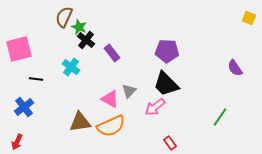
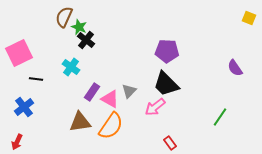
pink square: moved 4 px down; rotated 12 degrees counterclockwise
purple rectangle: moved 20 px left, 39 px down; rotated 72 degrees clockwise
orange semicircle: rotated 32 degrees counterclockwise
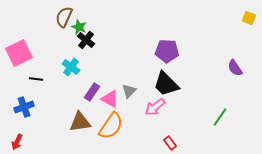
blue cross: rotated 18 degrees clockwise
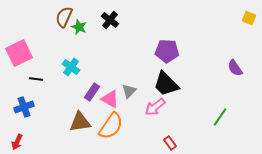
black cross: moved 24 px right, 20 px up
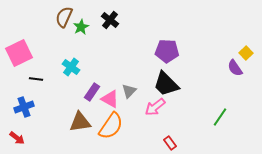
yellow square: moved 3 px left, 35 px down; rotated 24 degrees clockwise
green star: moved 2 px right; rotated 21 degrees clockwise
red arrow: moved 4 px up; rotated 77 degrees counterclockwise
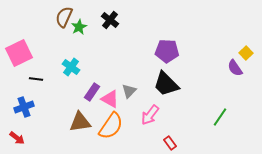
green star: moved 2 px left
pink arrow: moved 5 px left, 8 px down; rotated 15 degrees counterclockwise
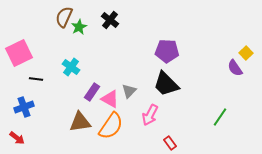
pink arrow: rotated 10 degrees counterclockwise
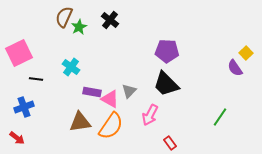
purple rectangle: rotated 66 degrees clockwise
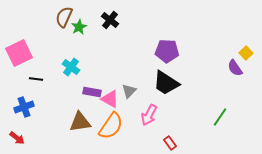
black trapezoid: moved 1 px up; rotated 12 degrees counterclockwise
pink arrow: moved 1 px left
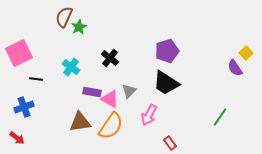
black cross: moved 38 px down
purple pentagon: rotated 20 degrees counterclockwise
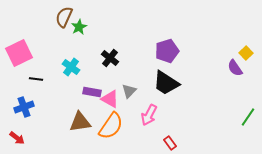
green line: moved 28 px right
